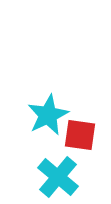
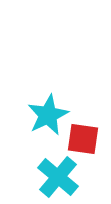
red square: moved 3 px right, 4 px down
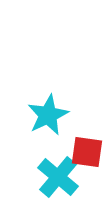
red square: moved 4 px right, 13 px down
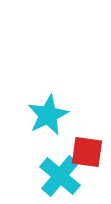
cyan cross: moved 2 px right, 1 px up
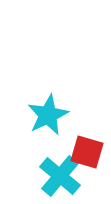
red square: rotated 8 degrees clockwise
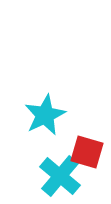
cyan star: moved 3 px left
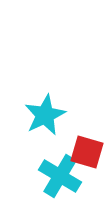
cyan cross: rotated 9 degrees counterclockwise
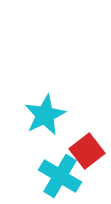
red square: moved 1 px up; rotated 36 degrees clockwise
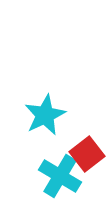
red square: moved 3 px down
